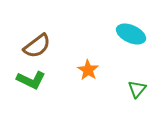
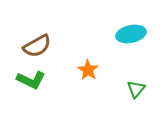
cyan ellipse: rotated 36 degrees counterclockwise
brown semicircle: rotated 8 degrees clockwise
green triangle: moved 1 px left
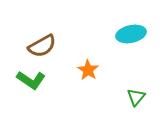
brown semicircle: moved 5 px right
green L-shape: rotated 8 degrees clockwise
green triangle: moved 8 px down
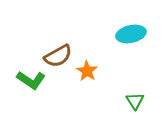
brown semicircle: moved 16 px right, 10 px down
orange star: moved 1 px left, 1 px down
green triangle: moved 1 px left, 4 px down; rotated 12 degrees counterclockwise
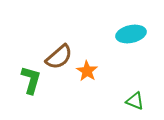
brown semicircle: moved 1 px right, 1 px down; rotated 12 degrees counterclockwise
green L-shape: rotated 108 degrees counterclockwise
green triangle: rotated 36 degrees counterclockwise
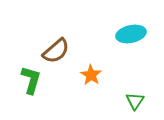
brown semicircle: moved 3 px left, 6 px up
orange star: moved 4 px right, 4 px down
green triangle: rotated 42 degrees clockwise
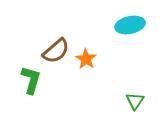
cyan ellipse: moved 1 px left, 9 px up
orange star: moved 5 px left, 16 px up
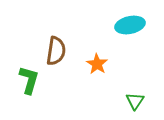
brown semicircle: rotated 40 degrees counterclockwise
orange star: moved 11 px right, 5 px down
green L-shape: moved 2 px left
